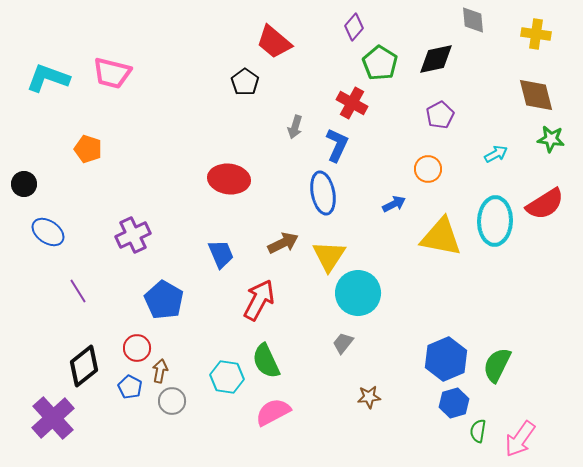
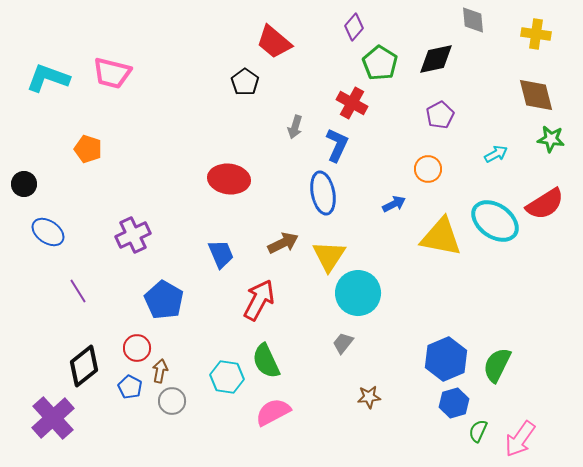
cyan ellipse at (495, 221): rotated 57 degrees counterclockwise
green semicircle at (478, 431): rotated 15 degrees clockwise
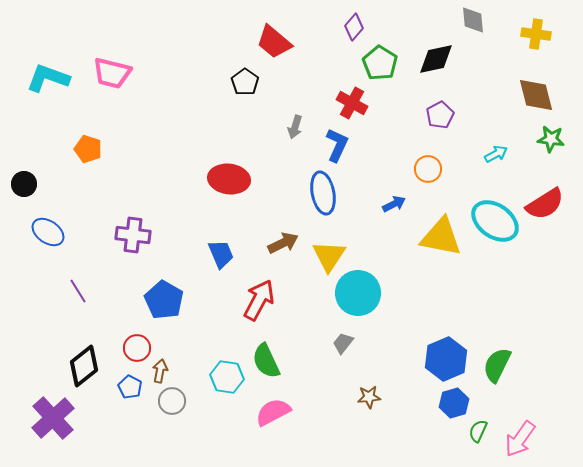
purple cross at (133, 235): rotated 32 degrees clockwise
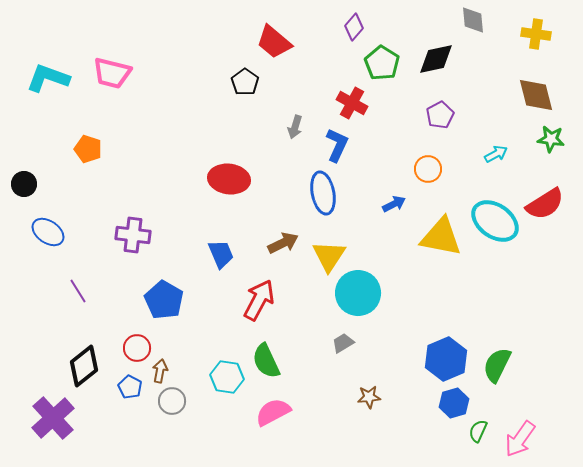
green pentagon at (380, 63): moved 2 px right
gray trapezoid at (343, 343): rotated 20 degrees clockwise
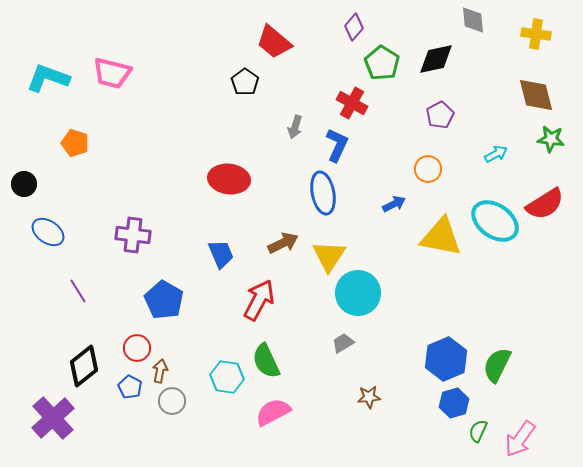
orange pentagon at (88, 149): moved 13 px left, 6 px up
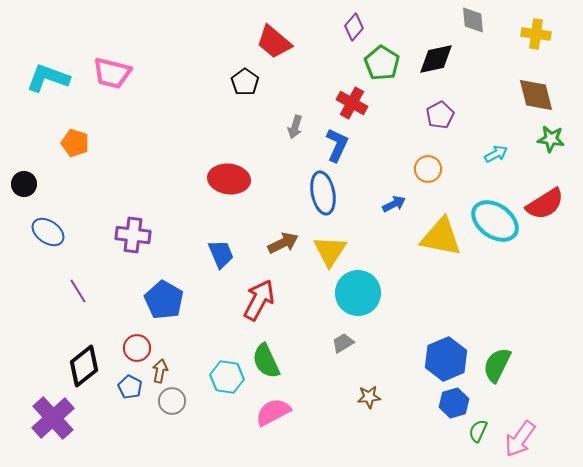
yellow triangle at (329, 256): moved 1 px right, 5 px up
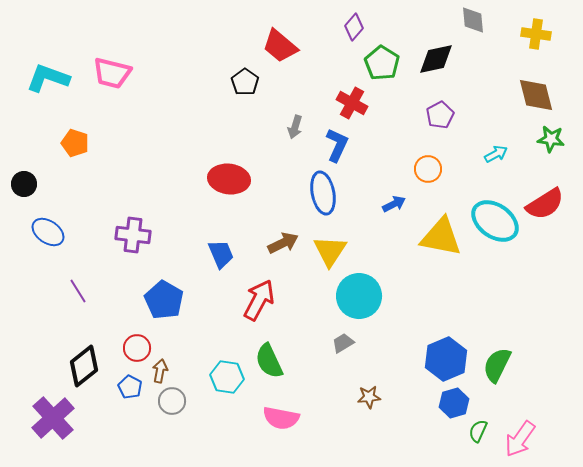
red trapezoid at (274, 42): moved 6 px right, 4 px down
cyan circle at (358, 293): moved 1 px right, 3 px down
green semicircle at (266, 361): moved 3 px right
pink semicircle at (273, 412): moved 8 px right, 6 px down; rotated 141 degrees counterclockwise
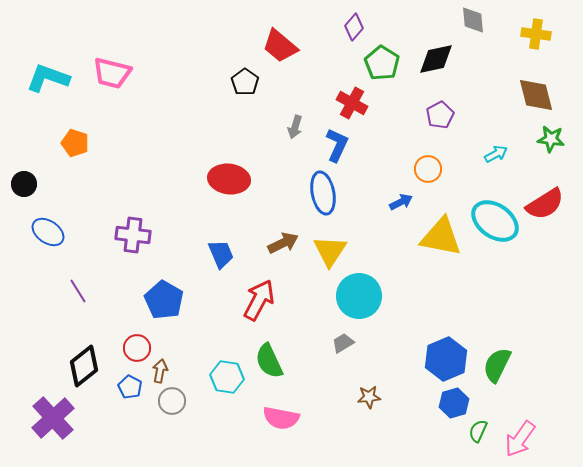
blue arrow at (394, 204): moved 7 px right, 2 px up
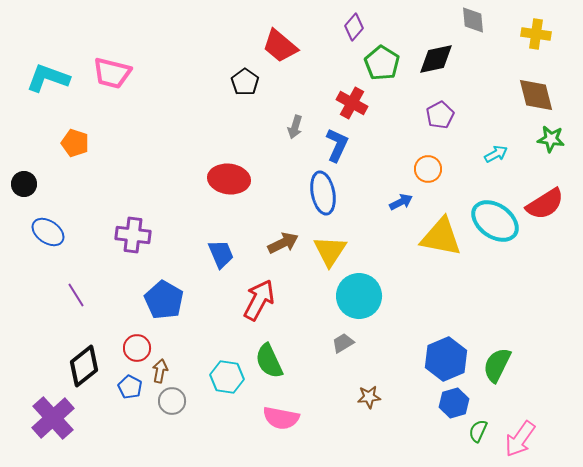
purple line at (78, 291): moved 2 px left, 4 px down
